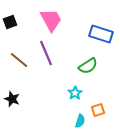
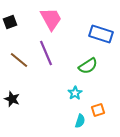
pink trapezoid: moved 1 px up
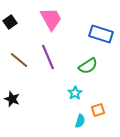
black square: rotated 16 degrees counterclockwise
purple line: moved 2 px right, 4 px down
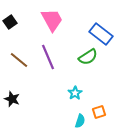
pink trapezoid: moved 1 px right, 1 px down
blue rectangle: rotated 20 degrees clockwise
green semicircle: moved 9 px up
orange square: moved 1 px right, 2 px down
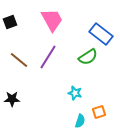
black square: rotated 16 degrees clockwise
purple line: rotated 55 degrees clockwise
cyan star: rotated 24 degrees counterclockwise
black star: rotated 21 degrees counterclockwise
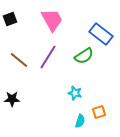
black square: moved 3 px up
green semicircle: moved 4 px left, 1 px up
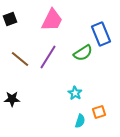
pink trapezoid: rotated 55 degrees clockwise
blue rectangle: rotated 30 degrees clockwise
green semicircle: moved 1 px left, 3 px up
brown line: moved 1 px right, 1 px up
cyan star: rotated 16 degrees clockwise
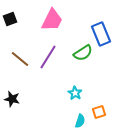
black star: rotated 14 degrees clockwise
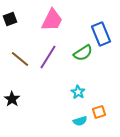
cyan star: moved 3 px right, 1 px up
black star: rotated 21 degrees clockwise
cyan semicircle: rotated 56 degrees clockwise
